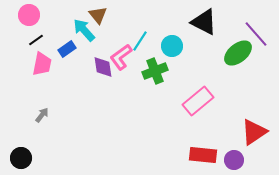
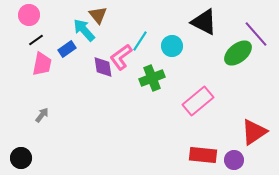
green cross: moved 3 px left, 7 px down
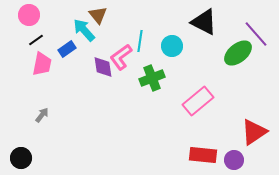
cyan line: rotated 25 degrees counterclockwise
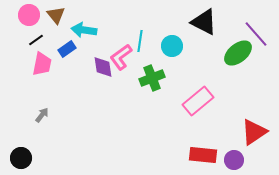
brown triangle: moved 42 px left
cyan arrow: rotated 40 degrees counterclockwise
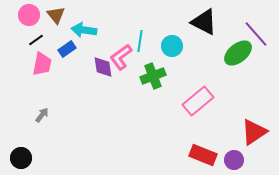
green cross: moved 1 px right, 2 px up
red rectangle: rotated 16 degrees clockwise
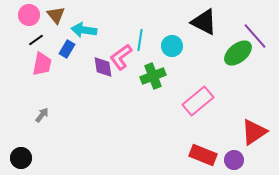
purple line: moved 1 px left, 2 px down
cyan line: moved 1 px up
blue rectangle: rotated 24 degrees counterclockwise
